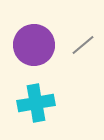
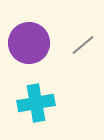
purple circle: moved 5 px left, 2 px up
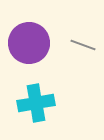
gray line: rotated 60 degrees clockwise
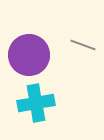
purple circle: moved 12 px down
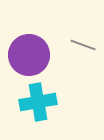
cyan cross: moved 2 px right, 1 px up
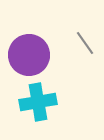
gray line: moved 2 px right, 2 px up; rotated 35 degrees clockwise
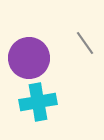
purple circle: moved 3 px down
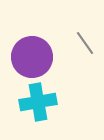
purple circle: moved 3 px right, 1 px up
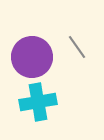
gray line: moved 8 px left, 4 px down
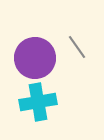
purple circle: moved 3 px right, 1 px down
